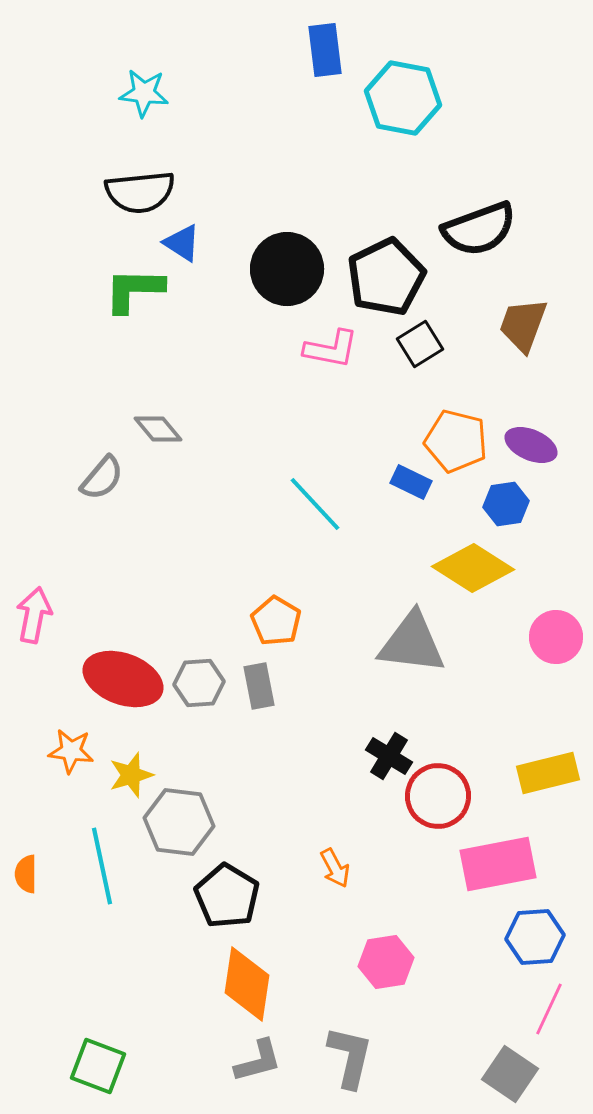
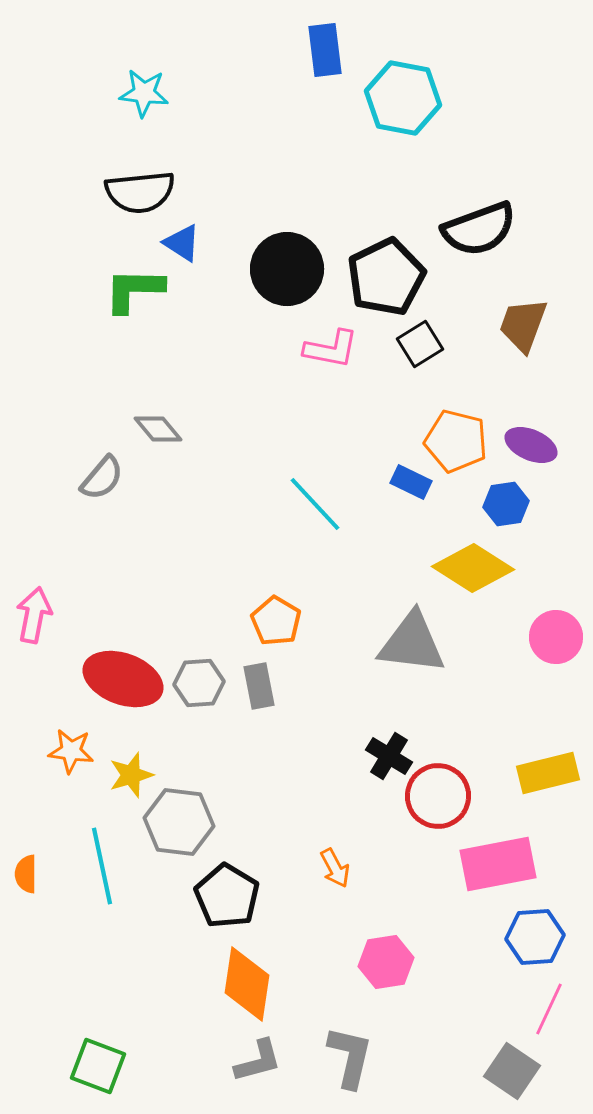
gray square at (510, 1074): moved 2 px right, 3 px up
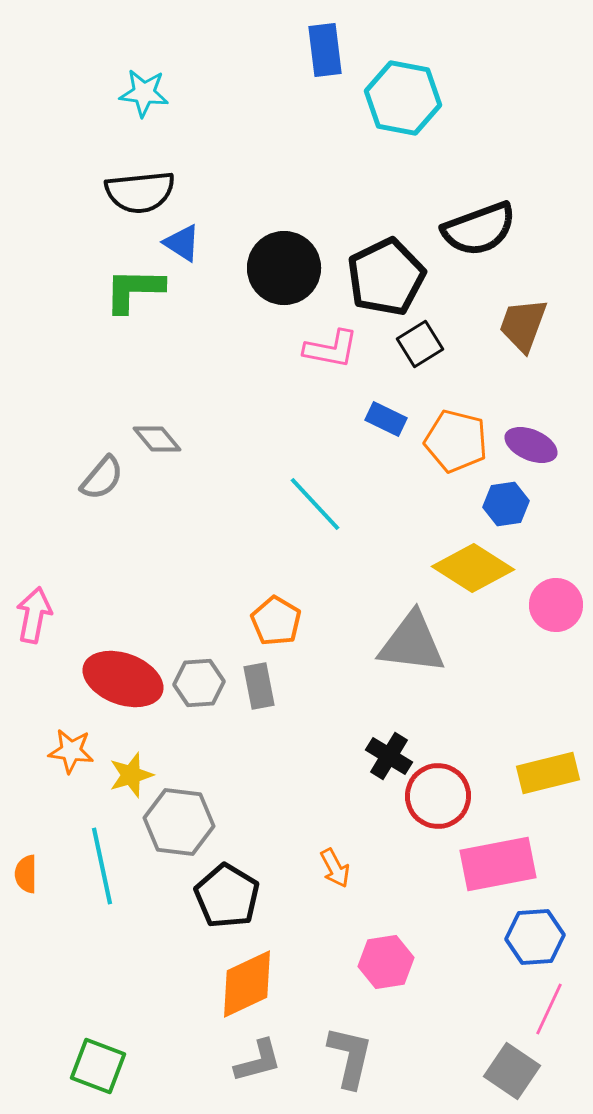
black circle at (287, 269): moved 3 px left, 1 px up
gray diamond at (158, 429): moved 1 px left, 10 px down
blue rectangle at (411, 482): moved 25 px left, 63 px up
pink circle at (556, 637): moved 32 px up
orange diamond at (247, 984): rotated 56 degrees clockwise
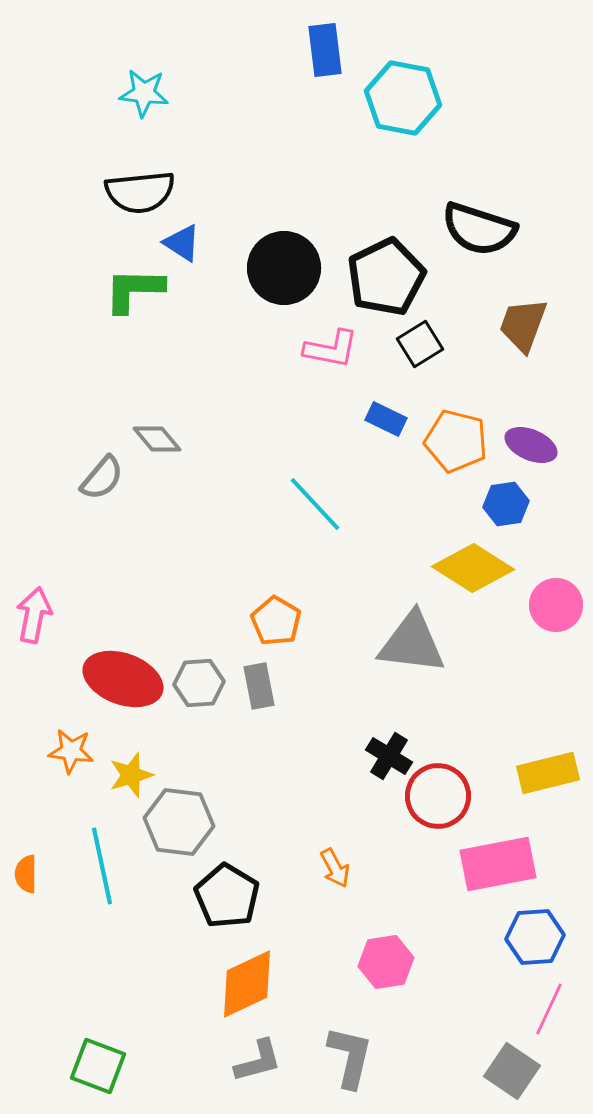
black semicircle at (479, 229): rotated 38 degrees clockwise
